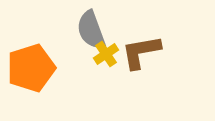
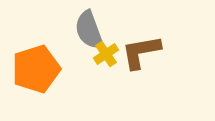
gray semicircle: moved 2 px left
orange pentagon: moved 5 px right, 1 px down
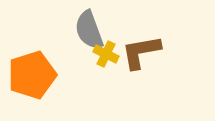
yellow cross: rotated 30 degrees counterclockwise
orange pentagon: moved 4 px left, 6 px down
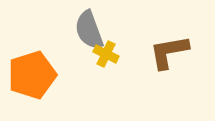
brown L-shape: moved 28 px right
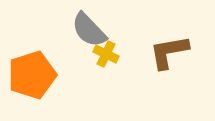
gray semicircle: rotated 24 degrees counterclockwise
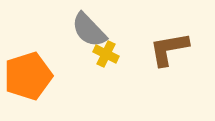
brown L-shape: moved 3 px up
orange pentagon: moved 4 px left, 1 px down
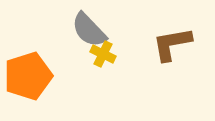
brown L-shape: moved 3 px right, 5 px up
yellow cross: moved 3 px left
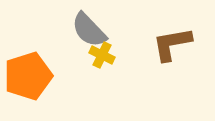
yellow cross: moved 1 px left, 1 px down
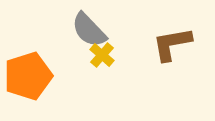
yellow cross: rotated 15 degrees clockwise
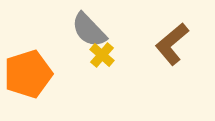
brown L-shape: rotated 30 degrees counterclockwise
orange pentagon: moved 2 px up
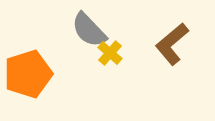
yellow cross: moved 8 px right, 2 px up
